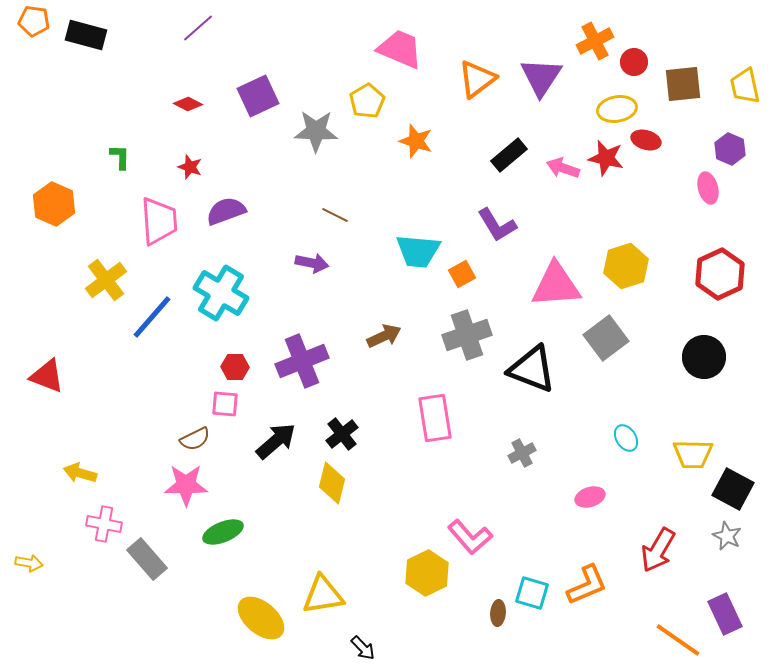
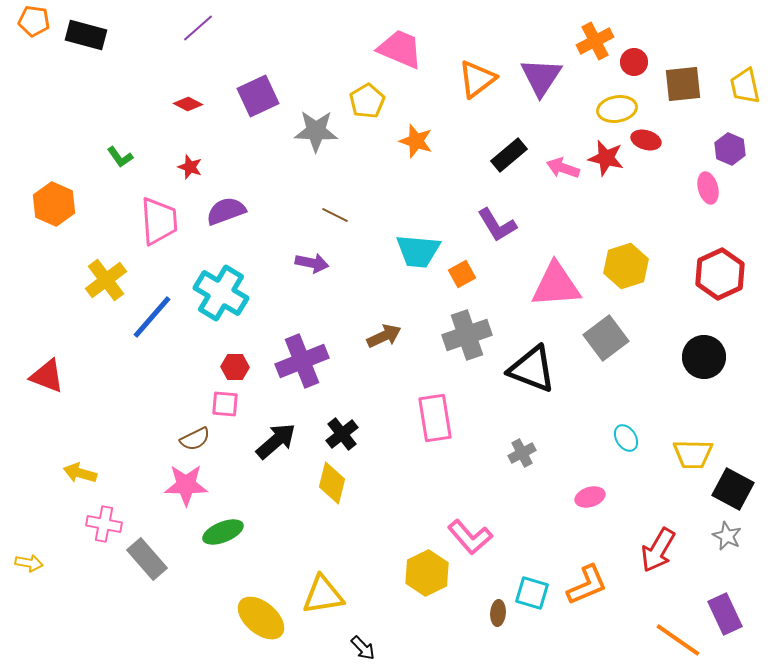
green L-shape at (120, 157): rotated 144 degrees clockwise
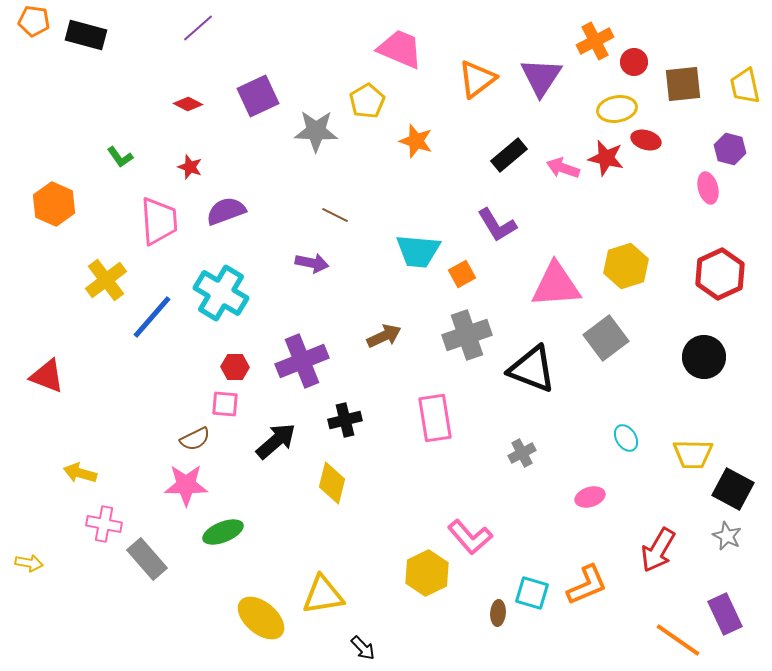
purple hexagon at (730, 149): rotated 8 degrees counterclockwise
black cross at (342, 434): moved 3 px right, 14 px up; rotated 24 degrees clockwise
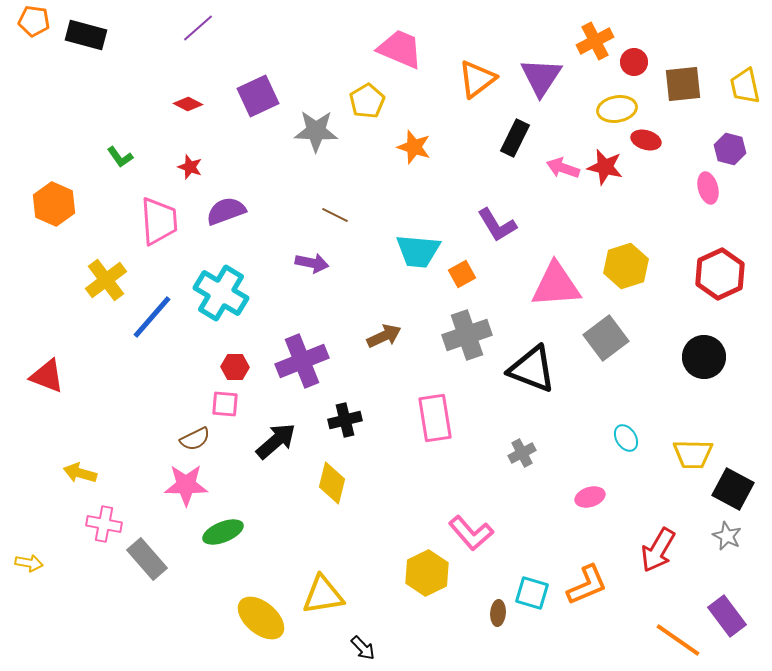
orange star at (416, 141): moved 2 px left, 6 px down
black rectangle at (509, 155): moved 6 px right, 17 px up; rotated 24 degrees counterclockwise
red star at (606, 158): moved 1 px left, 9 px down
pink L-shape at (470, 537): moved 1 px right, 4 px up
purple rectangle at (725, 614): moved 2 px right, 2 px down; rotated 12 degrees counterclockwise
